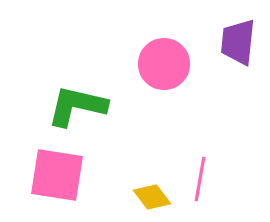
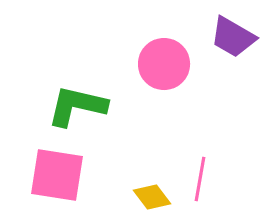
purple trapezoid: moved 5 px left, 5 px up; rotated 66 degrees counterclockwise
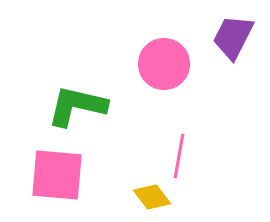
purple trapezoid: rotated 87 degrees clockwise
pink square: rotated 4 degrees counterclockwise
pink line: moved 21 px left, 23 px up
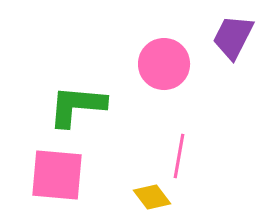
green L-shape: rotated 8 degrees counterclockwise
